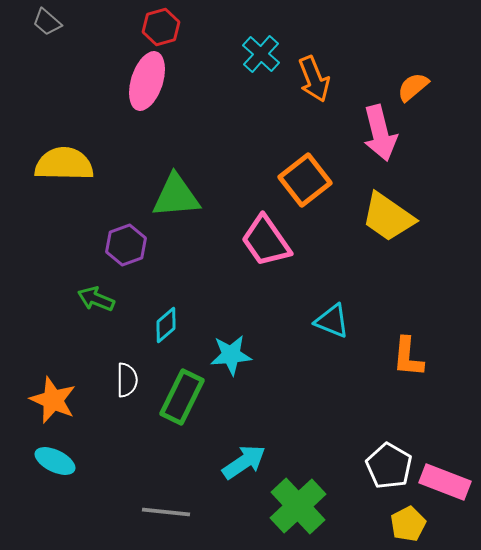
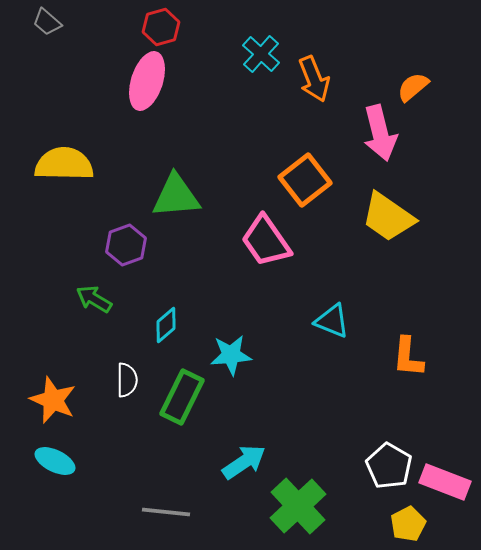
green arrow: moved 2 px left; rotated 9 degrees clockwise
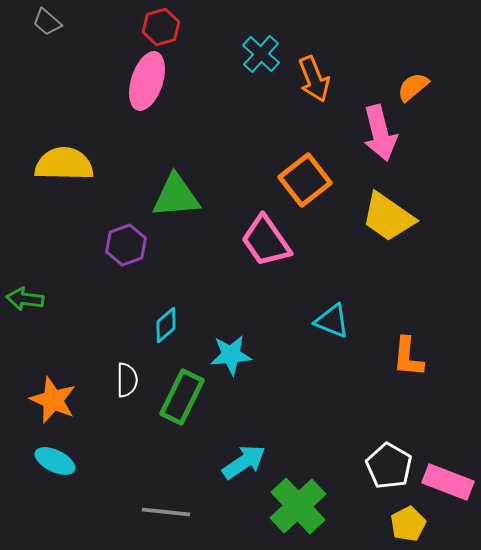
green arrow: moved 69 px left; rotated 24 degrees counterclockwise
pink rectangle: moved 3 px right
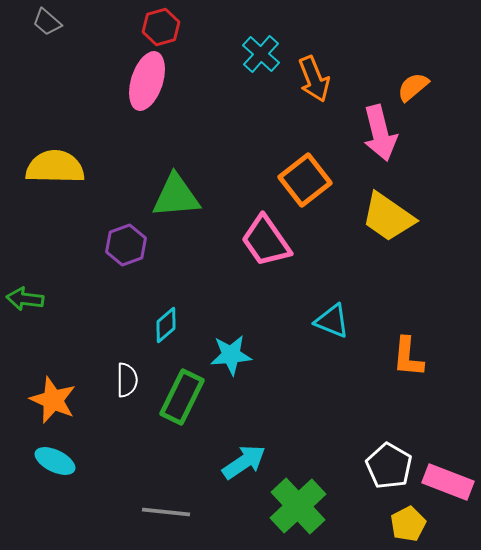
yellow semicircle: moved 9 px left, 3 px down
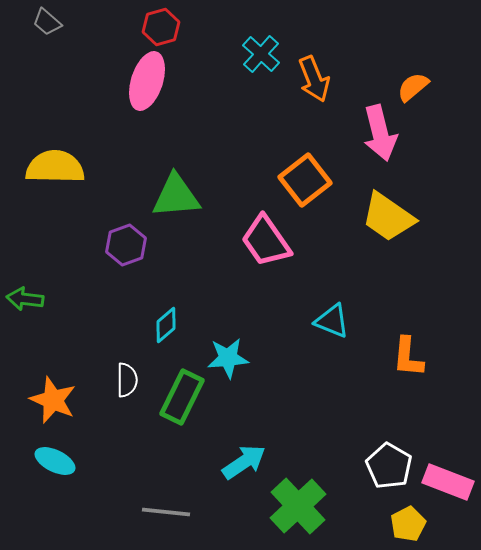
cyan star: moved 3 px left, 3 px down
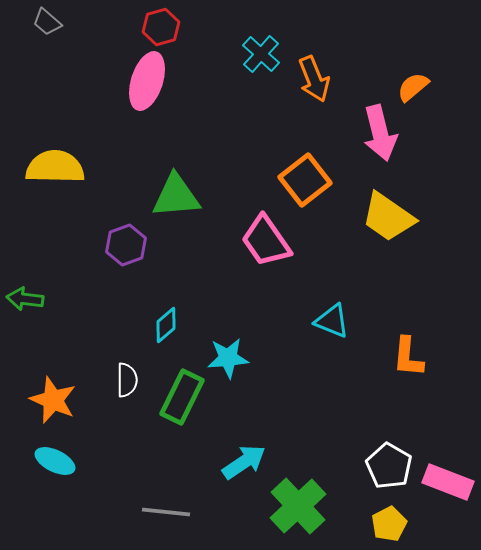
yellow pentagon: moved 19 px left
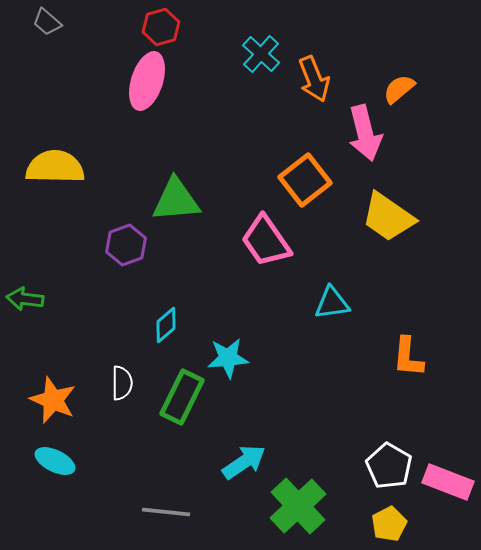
orange semicircle: moved 14 px left, 2 px down
pink arrow: moved 15 px left
green triangle: moved 4 px down
cyan triangle: moved 18 px up; rotated 30 degrees counterclockwise
white semicircle: moved 5 px left, 3 px down
